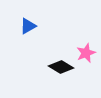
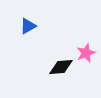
black diamond: rotated 35 degrees counterclockwise
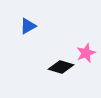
black diamond: rotated 20 degrees clockwise
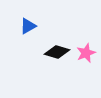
black diamond: moved 4 px left, 15 px up
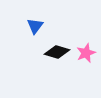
blue triangle: moved 7 px right; rotated 24 degrees counterclockwise
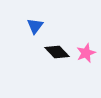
black diamond: rotated 30 degrees clockwise
